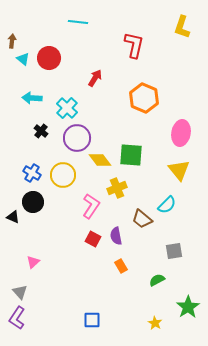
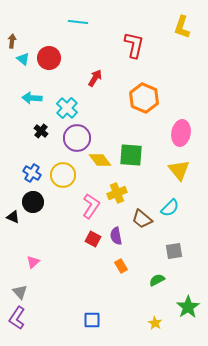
yellow cross: moved 5 px down
cyan semicircle: moved 3 px right, 3 px down
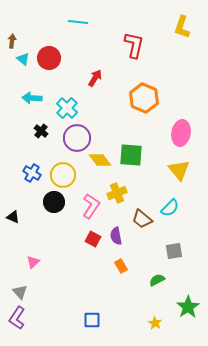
black circle: moved 21 px right
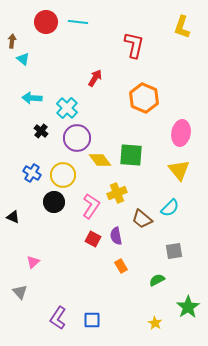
red circle: moved 3 px left, 36 px up
purple L-shape: moved 41 px right
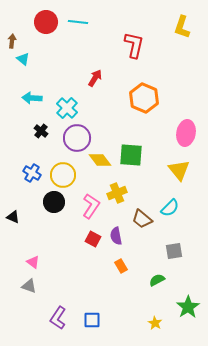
pink ellipse: moved 5 px right
pink triangle: rotated 40 degrees counterclockwise
gray triangle: moved 9 px right, 6 px up; rotated 28 degrees counterclockwise
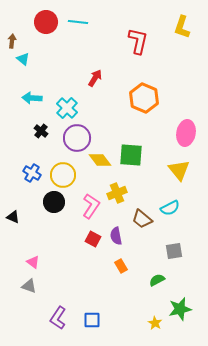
red L-shape: moved 4 px right, 4 px up
cyan semicircle: rotated 18 degrees clockwise
green star: moved 8 px left, 2 px down; rotated 20 degrees clockwise
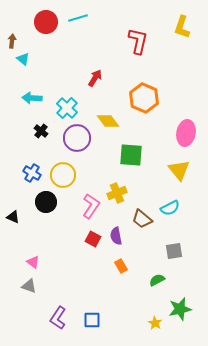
cyan line: moved 4 px up; rotated 24 degrees counterclockwise
yellow diamond: moved 8 px right, 39 px up
black circle: moved 8 px left
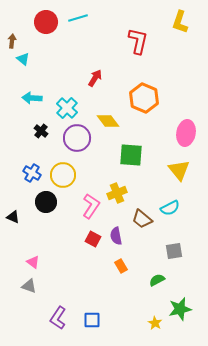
yellow L-shape: moved 2 px left, 5 px up
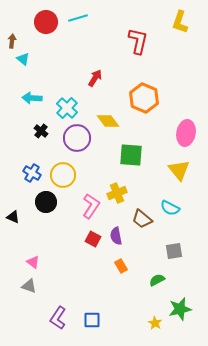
cyan semicircle: rotated 54 degrees clockwise
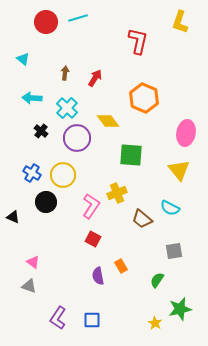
brown arrow: moved 53 px right, 32 px down
purple semicircle: moved 18 px left, 40 px down
green semicircle: rotated 28 degrees counterclockwise
